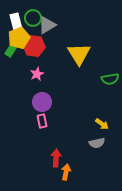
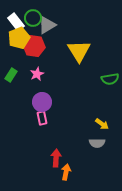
white rectangle: rotated 24 degrees counterclockwise
green rectangle: moved 25 px down
yellow triangle: moved 3 px up
pink rectangle: moved 3 px up
gray semicircle: rotated 14 degrees clockwise
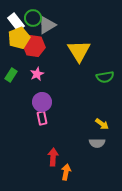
green semicircle: moved 5 px left, 2 px up
red arrow: moved 3 px left, 1 px up
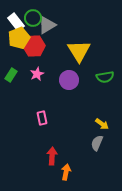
red hexagon: rotated 10 degrees counterclockwise
purple circle: moved 27 px right, 22 px up
gray semicircle: rotated 112 degrees clockwise
red arrow: moved 1 px left, 1 px up
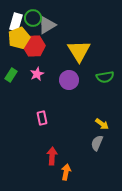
white rectangle: rotated 54 degrees clockwise
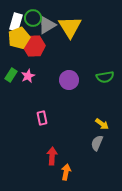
yellow triangle: moved 9 px left, 24 px up
pink star: moved 9 px left, 2 px down
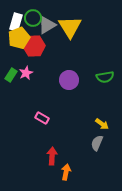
pink star: moved 2 px left, 3 px up
pink rectangle: rotated 48 degrees counterclockwise
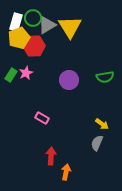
red arrow: moved 1 px left
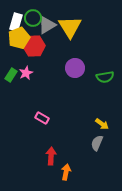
purple circle: moved 6 px right, 12 px up
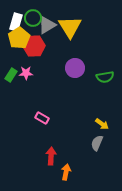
yellow pentagon: rotated 10 degrees counterclockwise
pink star: rotated 24 degrees clockwise
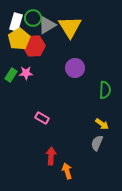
yellow pentagon: moved 1 px down
green semicircle: moved 13 px down; rotated 78 degrees counterclockwise
orange arrow: moved 1 px right, 1 px up; rotated 28 degrees counterclockwise
